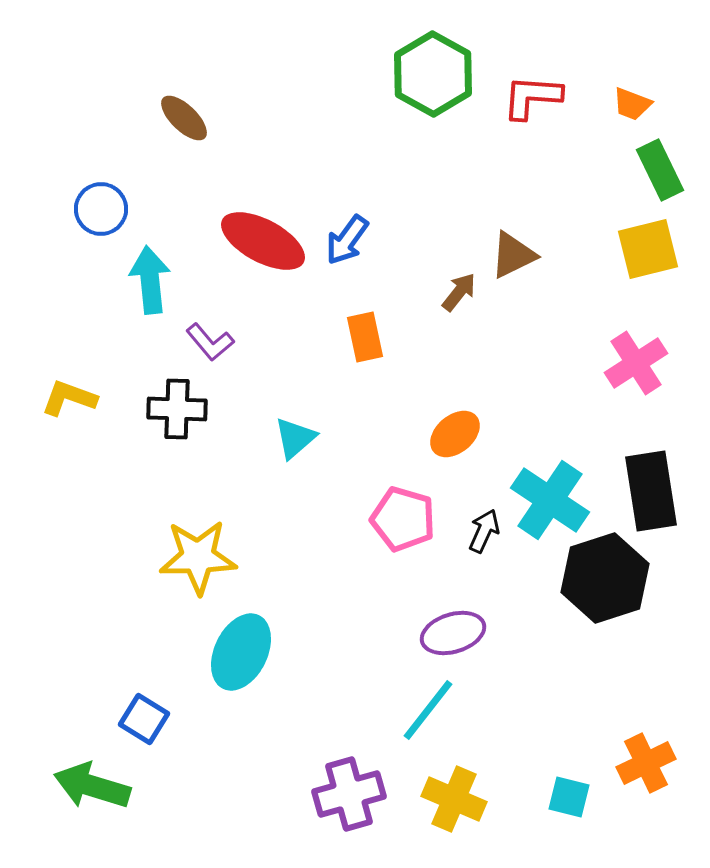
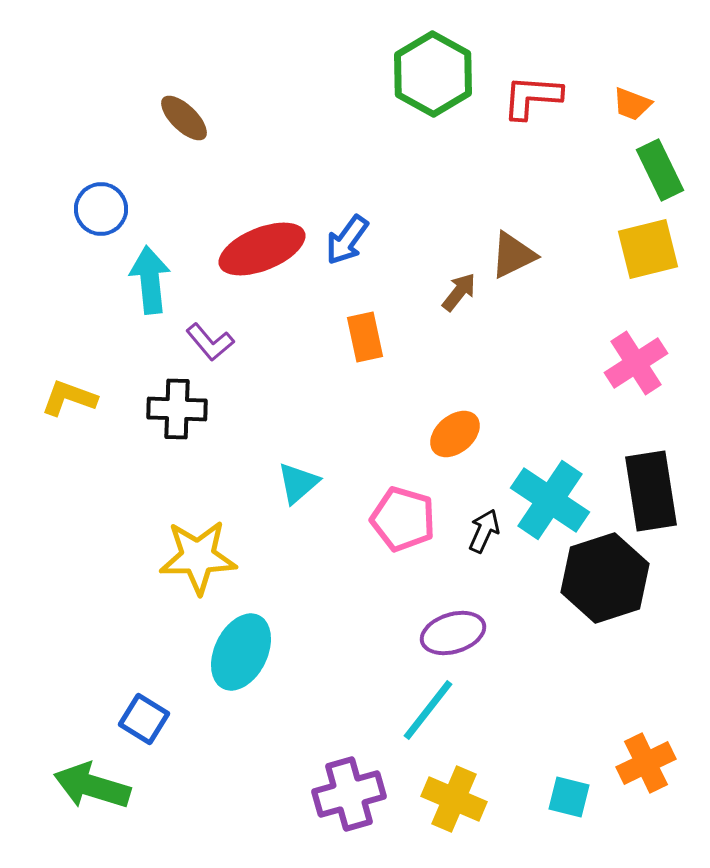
red ellipse: moved 1 px left, 8 px down; rotated 50 degrees counterclockwise
cyan triangle: moved 3 px right, 45 px down
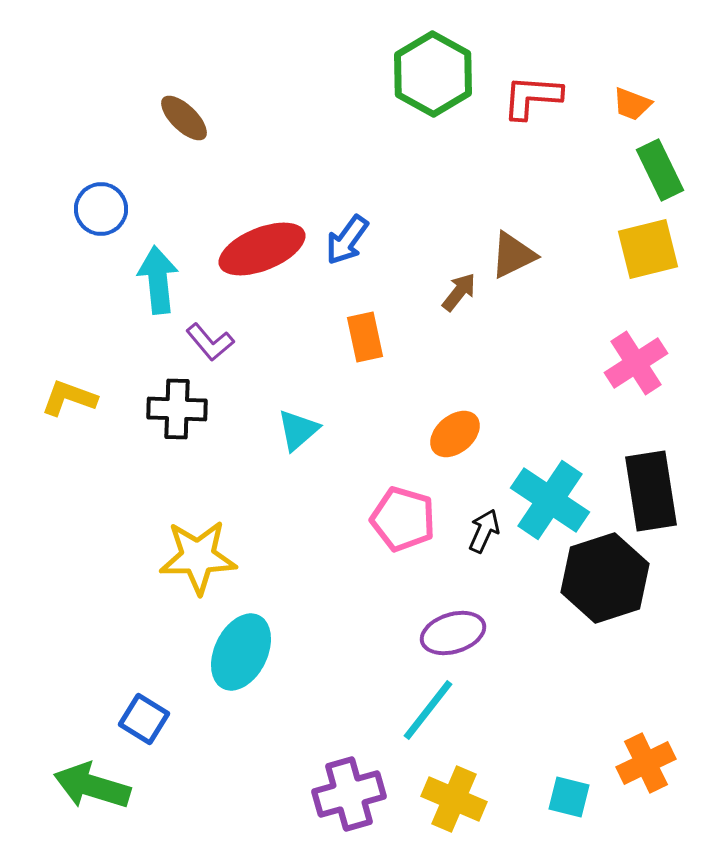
cyan arrow: moved 8 px right
cyan triangle: moved 53 px up
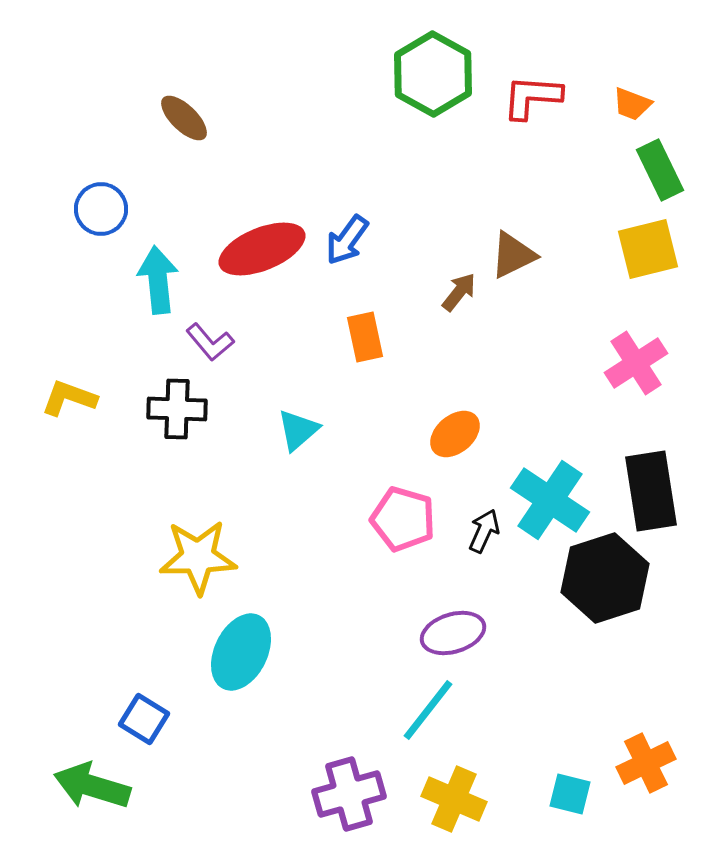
cyan square: moved 1 px right, 3 px up
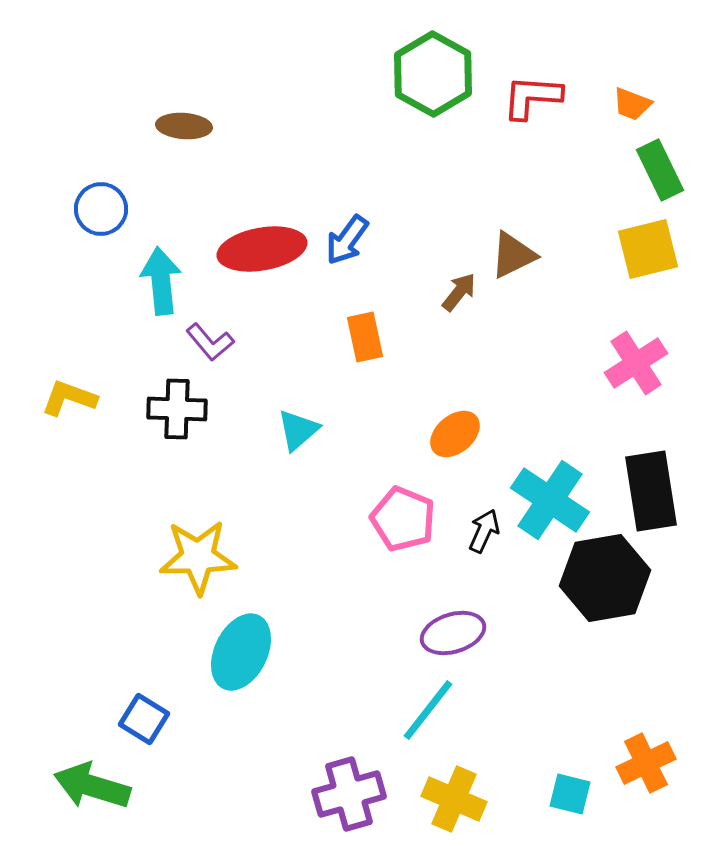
brown ellipse: moved 8 px down; rotated 40 degrees counterclockwise
red ellipse: rotated 12 degrees clockwise
cyan arrow: moved 3 px right, 1 px down
pink pentagon: rotated 6 degrees clockwise
black hexagon: rotated 8 degrees clockwise
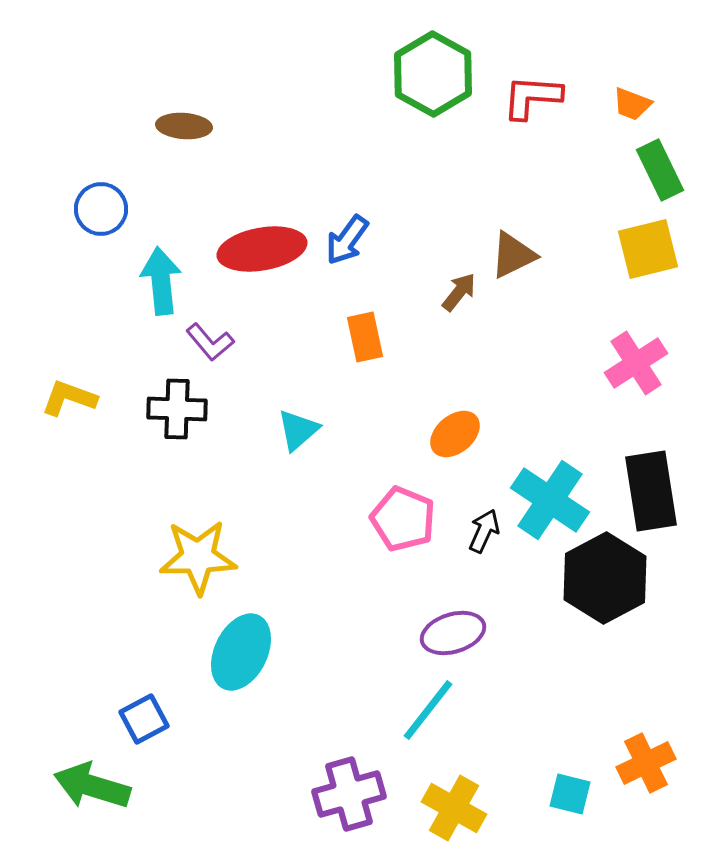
black hexagon: rotated 18 degrees counterclockwise
blue square: rotated 30 degrees clockwise
yellow cross: moved 9 px down; rotated 6 degrees clockwise
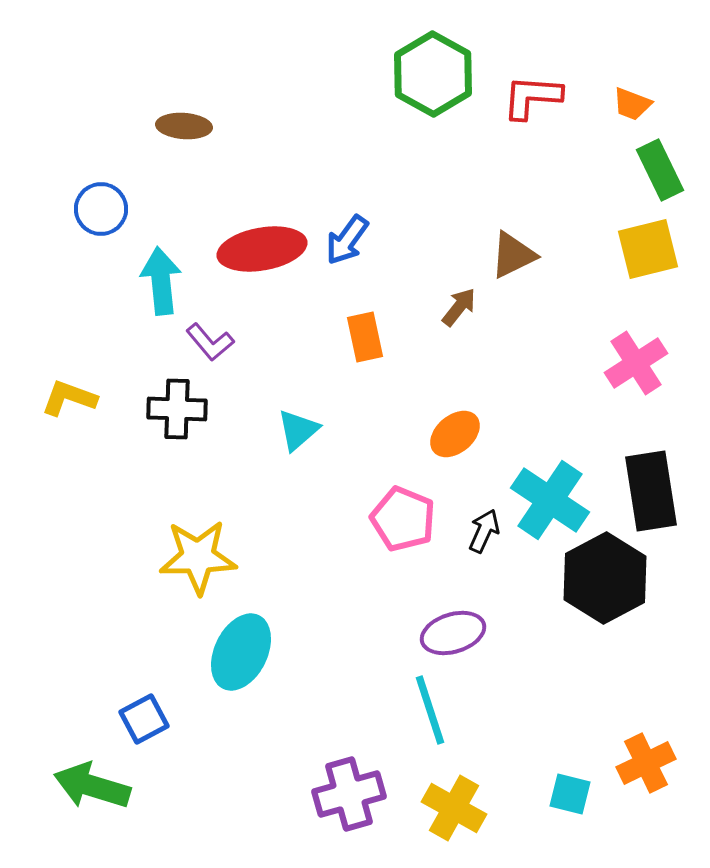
brown arrow: moved 15 px down
cyan line: moved 2 px right; rotated 56 degrees counterclockwise
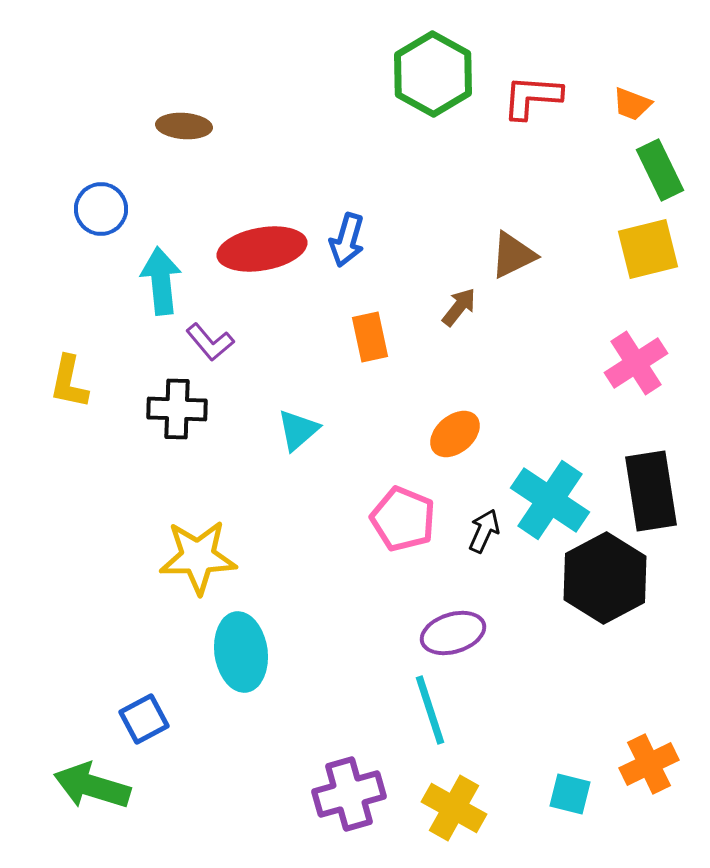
blue arrow: rotated 20 degrees counterclockwise
orange rectangle: moved 5 px right
yellow L-shape: moved 16 px up; rotated 98 degrees counterclockwise
cyan ellipse: rotated 34 degrees counterclockwise
orange cross: moved 3 px right, 1 px down
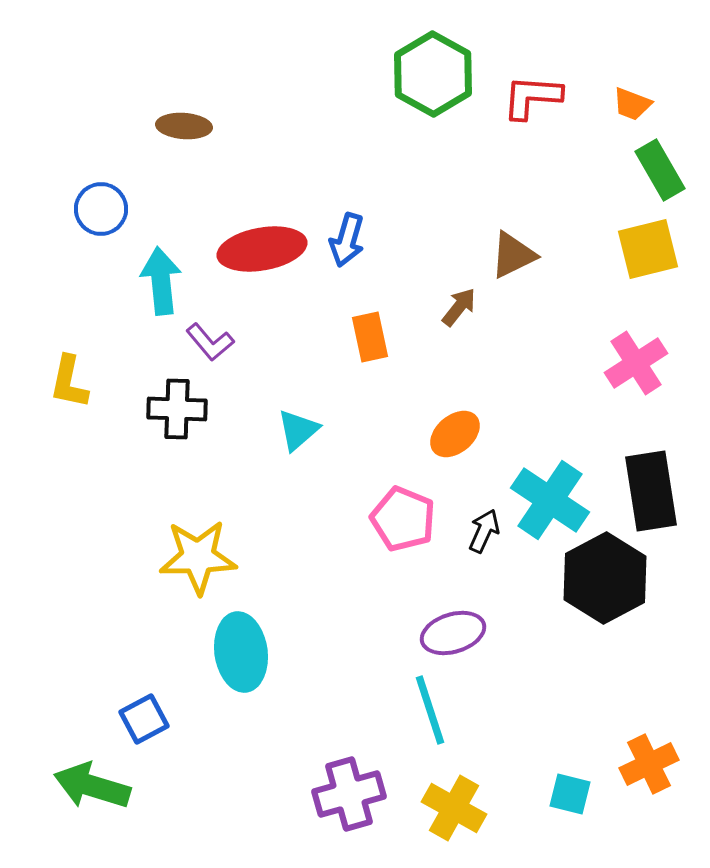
green rectangle: rotated 4 degrees counterclockwise
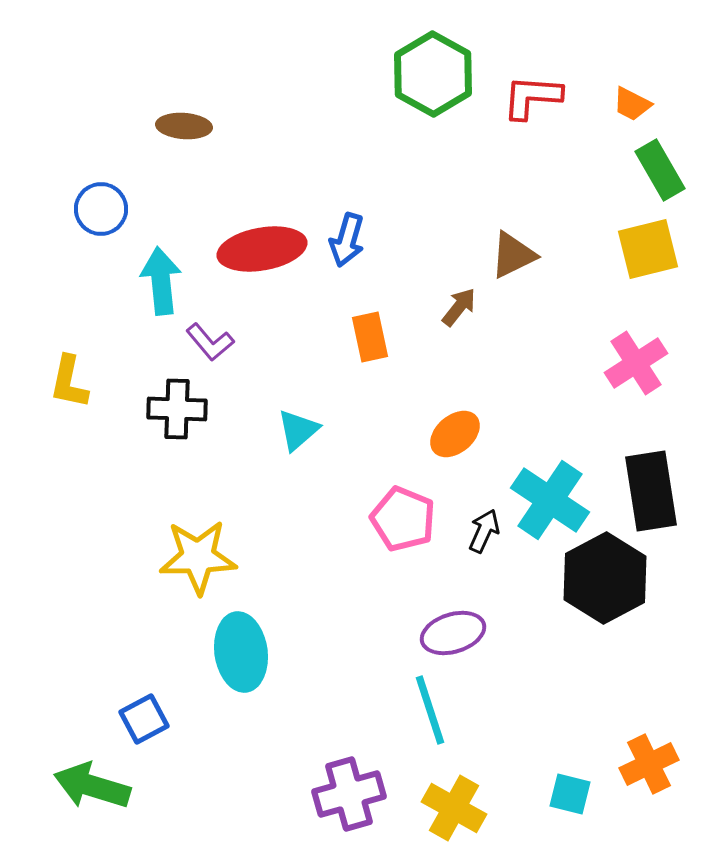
orange trapezoid: rotated 6 degrees clockwise
